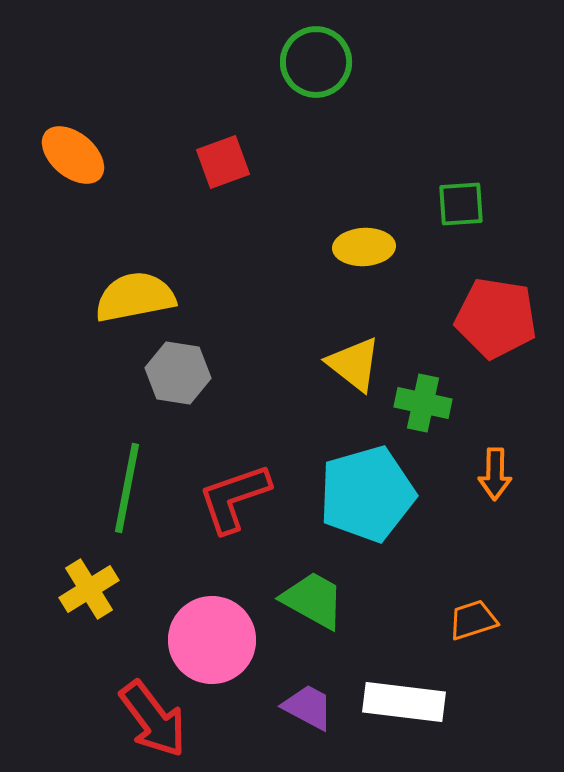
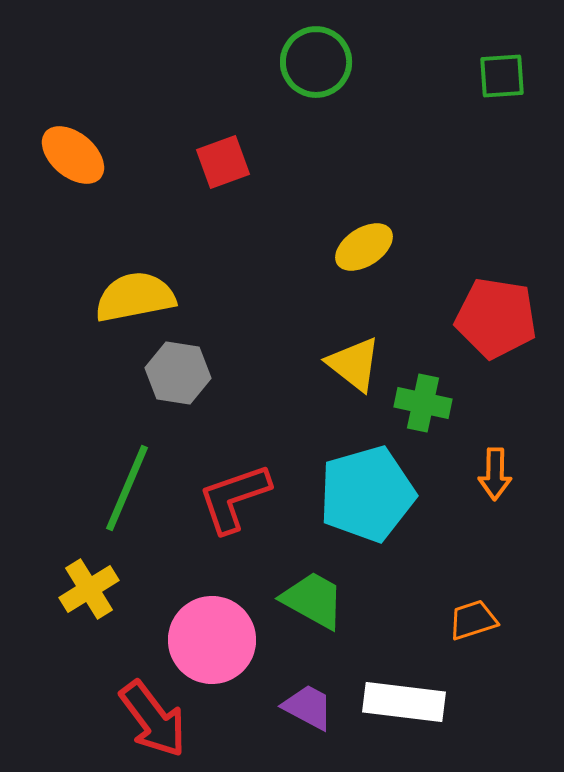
green square: moved 41 px right, 128 px up
yellow ellipse: rotated 30 degrees counterclockwise
green line: rotated 12 degrees clockwise
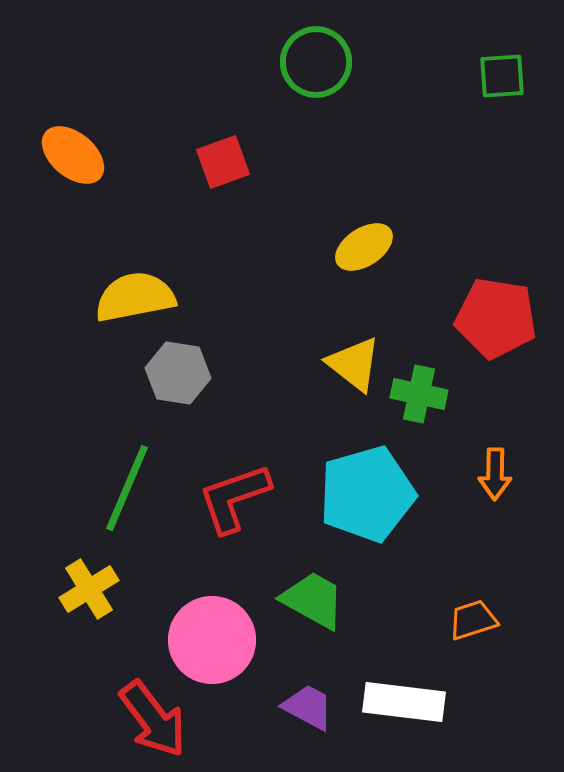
green cross: moved 4 px left, 9 px up
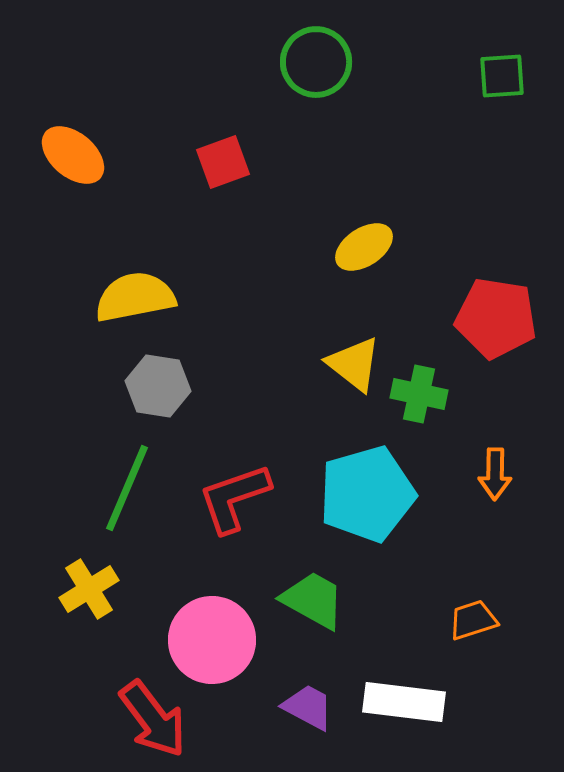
gray hexagon: moved 20 px left, 13 px down
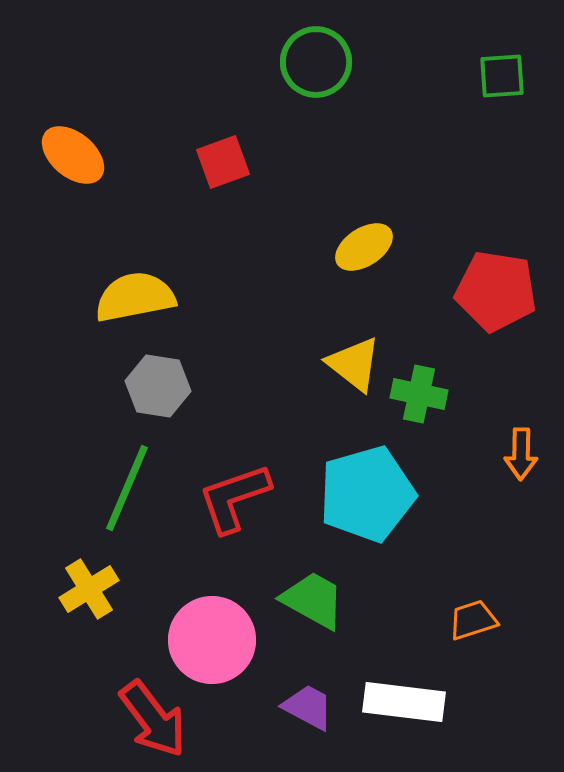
red pentagon: moved 27 px up
orange arrow: moved 26 px right, 20 px up
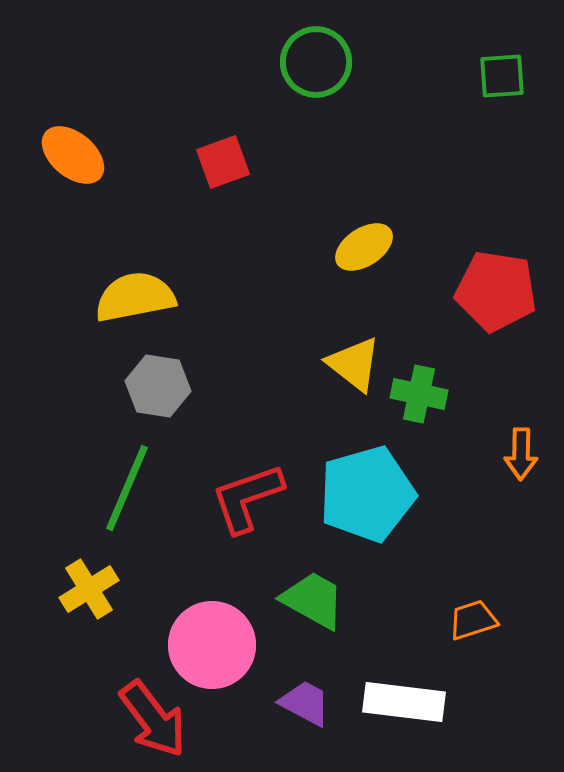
red L-shape: moved 13 px right
pink circle: moved 5 px down
purple trapezoid: moved 3 px left, 4 px up
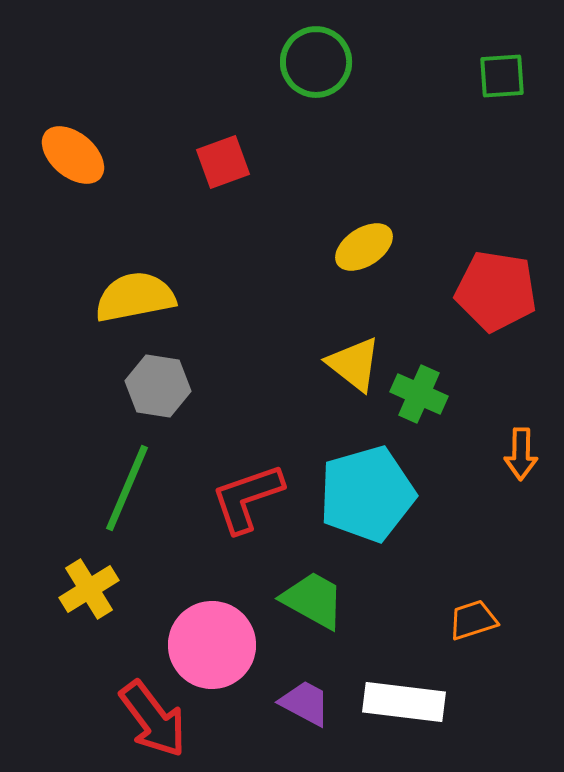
green cross: rotated 12 degrees clockwise
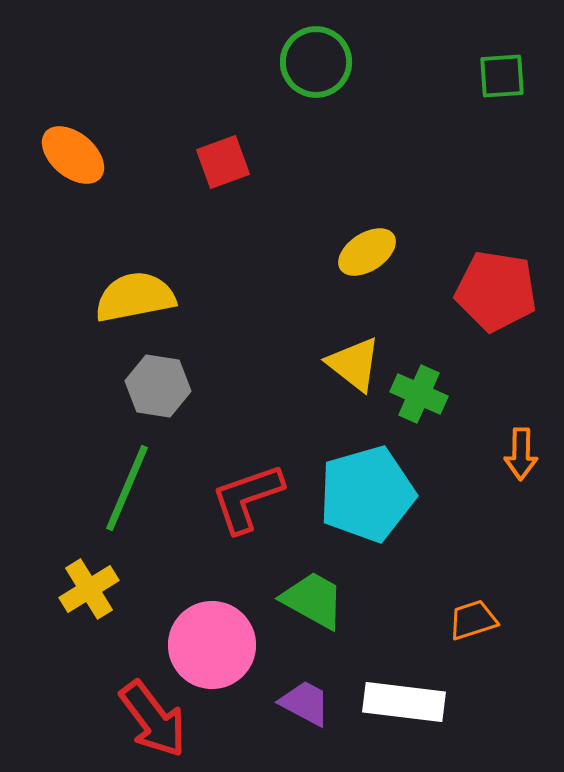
yellow ellipse: moved 3 px right, 5 px down
